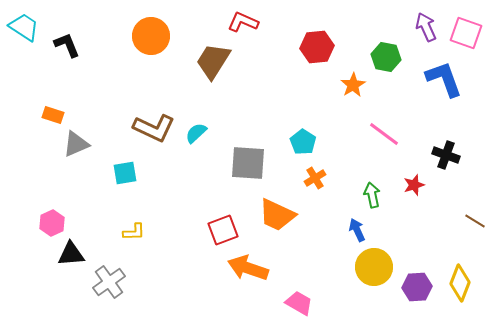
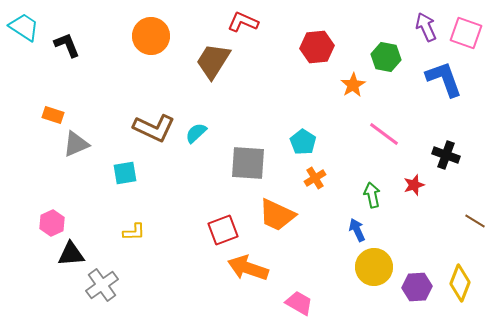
gray cross: moved 7 px left, 3 px down
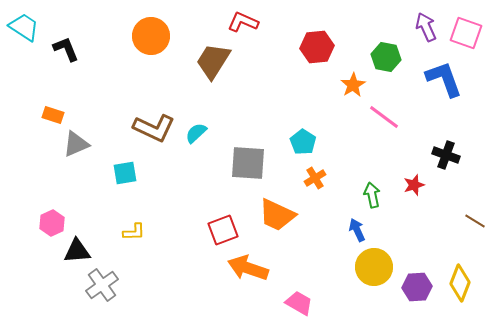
black L-shape: moved 1 px left, 4 px down
pink line: moved 17 px up
black triangle: moved 6 px right, 3 px up
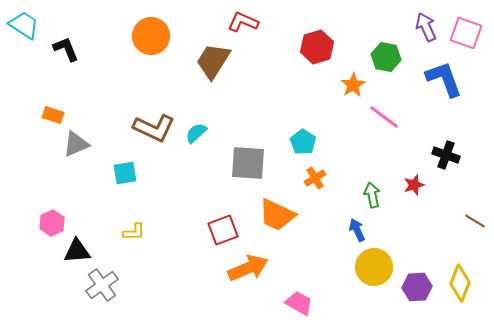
cyan trapezoid: moved 2 px up
red hexagon: rotated 12 degrees counterclockwise
orange arrow: rotated 138 degrees clockwise
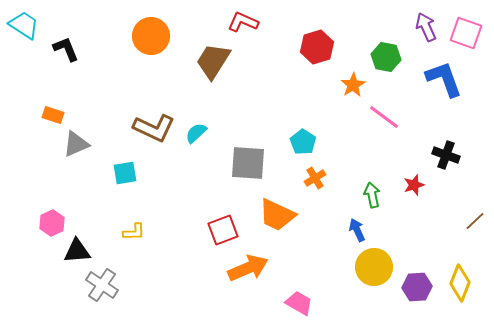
brown line: rotated 75 degrees counterclockwise
gray cross: rotated 20 degrees counterclockwise
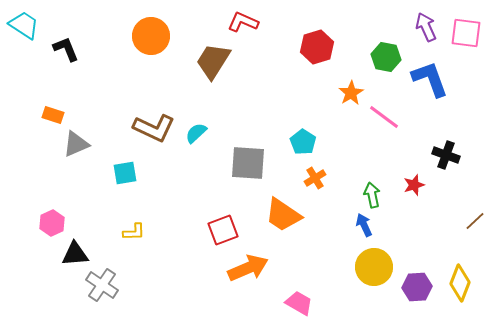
pink square: rotated 12 degrees counterclockwise
blue L-shape: moved 14 px left
orange star: moved 2 px left, 8 px down
orange trapezoid: moved 6 px right; rotated 9 degrees clockwise
blue arrow: moved 7 px right, 5 px up
black triangle: moved 2 px left, 3 px down
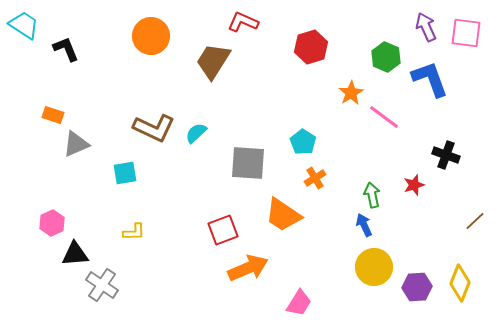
red hexagon: moved 6 px left
green hexagon: rotated 12 degrees clockwise
pink trapezoid: rotated 92 degrees clockwise
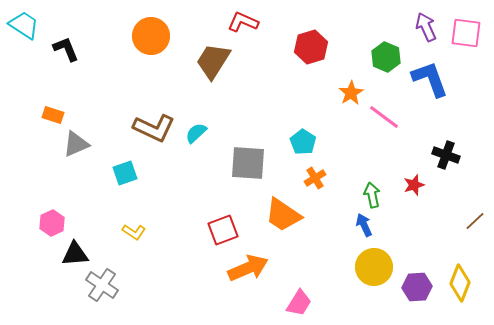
cyan square: rotated 10 degrees counterclockwise
yellow L-shape: rotated 35 degrees clockwise
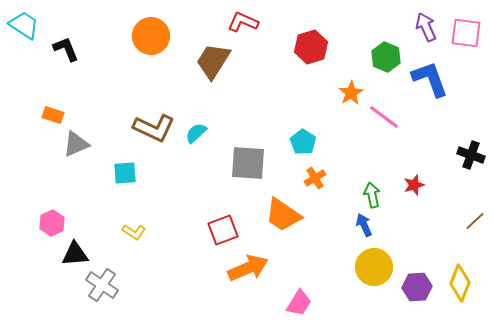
black cross: moved 25 px right
cyan square: rotated 15 degrees clockwise
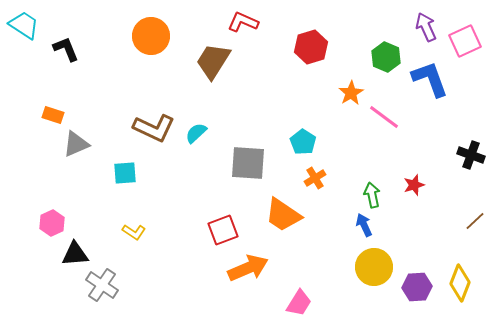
pink square: moved 1 px left, 8 px down; rotated 32 degrees counterclockwise
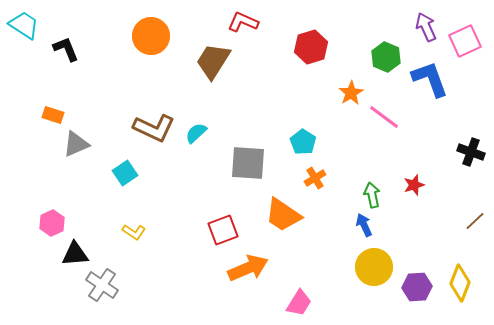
black cross: moved 3 px up
cyan square: rotated 30 degrees counterclockwise
